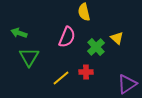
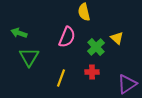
red cross: moved 6 px right
yellow line: rotated 30 degrees counterclockwise
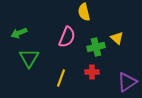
green arrow: rotated 42 degrees counterclockwise
green cross: rotated 30 degrees clockwise
green triangle: moved 1 px down
purple triangle: moved 2 px up
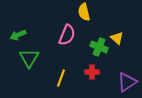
green arrow: moved 1 px left, 2 px down
pink semicircle: moved 2 px up
green cross: moved 3 px right; rotated 36 degrees clockwise
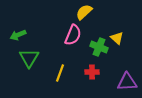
yellow semicircle: rotated 60 degrees clockwise
pink semicircle: moved 6 px right
yellow line: moved 1 px left, 5 px up
purple triangle: rotated 30 degrees clockwise
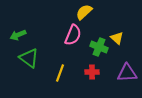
green triangle: rotated 25 degrees counterclockwise
purple triangle: moved 9 px up
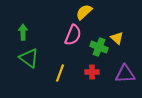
green arrow: moved 5 px right, 3 px up; rotated 112 degrees clockwise
purple triangle: moved 2 px left, 1 px down
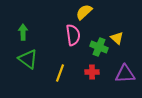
pink semicircle: rotated 30 degrees counterclockwise
green triangle: moved 1 px left, 1 px down
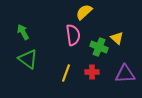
green arrow: rotated 28 degrees counterclockwise
yellow line: moved 6 px right
